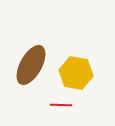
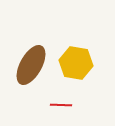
yellow hexagon: moved 10 px up
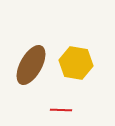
red line: moved 5 px down
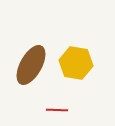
red line: moved 4 px left
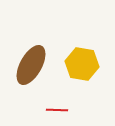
yellow hexagon: moved 6 px right, 1 px down
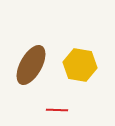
yellow hexagon: moved 2 px left, 1 px down
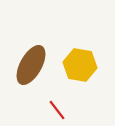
red line: rotated 50 degrees clockwise
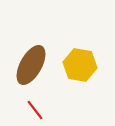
red line: moved 22 px left
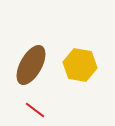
red line: rotated 15 degrees counterclockwise
